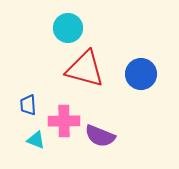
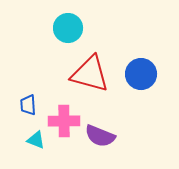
red triangle: moved 5 px right, 5 px down
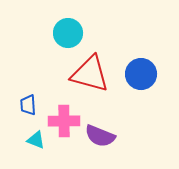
cyan circle: moved 5 px down
